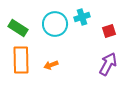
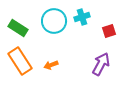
cyan circle: moved 1 px left, 3 px up
orange rectangle: moved 1 px left, 1 px down; rotated 32 degrees counterclockwise
purple arrow: moved 7 px left
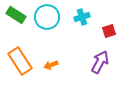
cyan circle: moved 7 px left, 4 px up
green rectangle: moved 2 px left, 13 px up
purple arrow: moved 1 px left, 2 px up
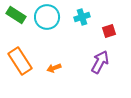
orange arrow: moved 3 px right, 3 px down
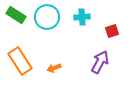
cyan cross: rotated 14 degrees clockwise
red square: moved 3 px right
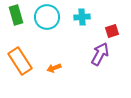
green rectangle: rotated 42 degrees clockwise
purple arrow: moved 8 px up
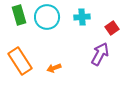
green rectangle: moved 3 px right
red square: moved 3 px up; rotated 16 degrees counterclockwise
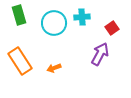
cyan circle: moved 7 px right, 6 px down
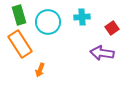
cyan circle: moved 6 px left, 1 px up
purple arrow: moved 2 px right, 1 px up; rotated 110 degrees counterclockwise
orange rectangle: moved 17 px up
orange arrow: moved 14 px left, 2 px down; rotated 48 degrees counterclockwise
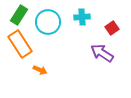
green rectangle: rotated 48 degrees clockwise
purple arrow: rotated 25 degrees clockwise
orange arrow: rotated 88 degrees counterclockwise
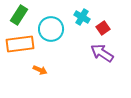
cyan cross: rotated 35 degrees clockwise
cyan circle: moved 3 px right, 7 px down
red square: moved 9 px left
orange rectangle: rotated 64 degrees counterclockwise
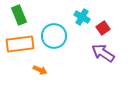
green rectangle: rotated 54 degrees counterclockwise
cyan circle: moved 3 px right, 7 px down
purple arrow: moved 1 px right
